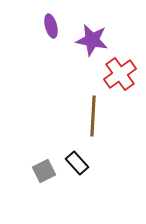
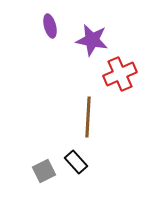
purple ellipse: moved 1 px left
red cross: rotated 12 degrees clockwise
brown line: moved 5 px left, 1 px down
black rectangle: moved 1 px left, 1 px up
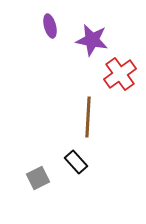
red cross: rotated 12 degrees counterclockwise
gray square: moved 6 px left, 7 px down
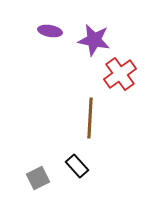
purple ellipse: moved 5 px down; rotated 65 degrees counterclockwise
purple star: moved 2 px right
brown line: moved 2 px right, 1 px down
black rectangle: moved 1 px right, 4 px down
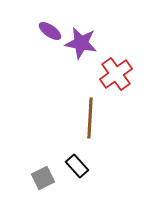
purple ellipse: rotated 25 degrees clockwise
purple star: moved 13 px left, 3 px down
red cross: moved 4 px left
gray square: moved 5 px right
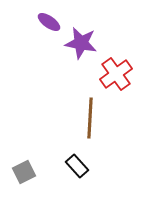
purple ellipse: moved 1 px left, 9 px up
gray square: moved 19 px left, 6 px up
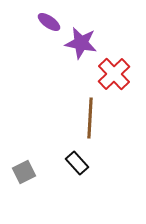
red cross: moved 2 px left; rotated 8 degrees counterclockwise
black rectangle: moved 3 px up
